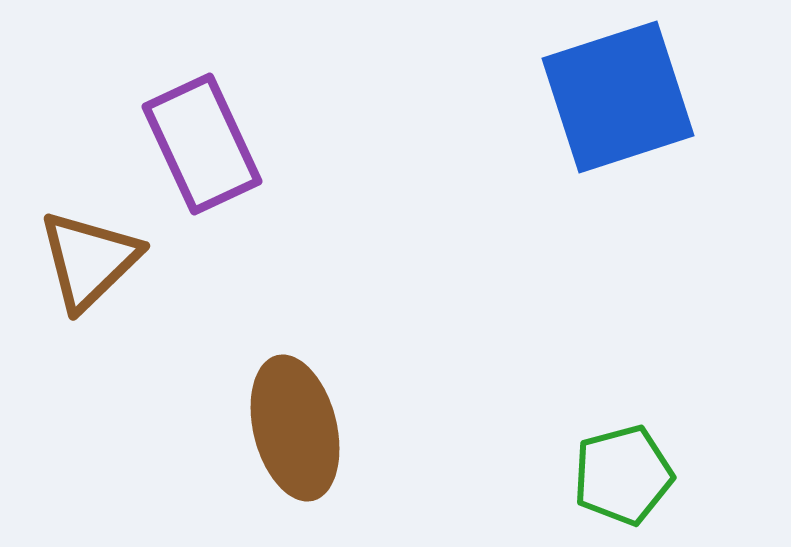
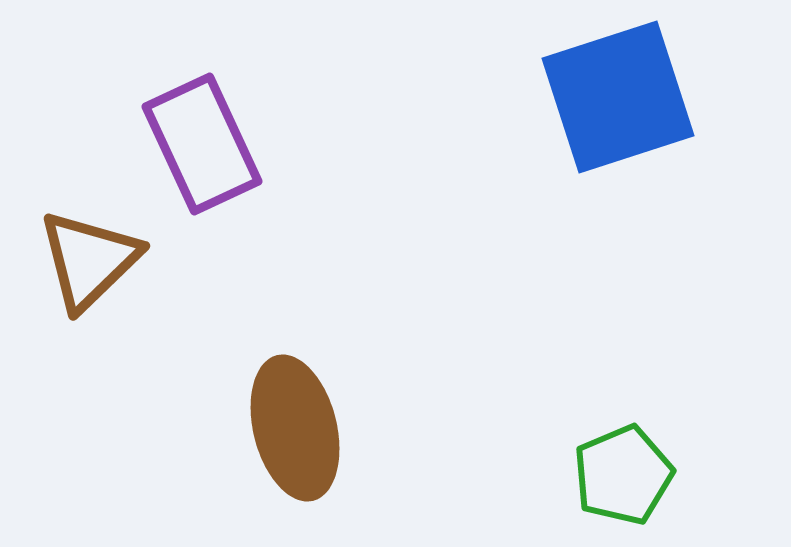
green pentagon: rotated 8 degrees counterclockwise
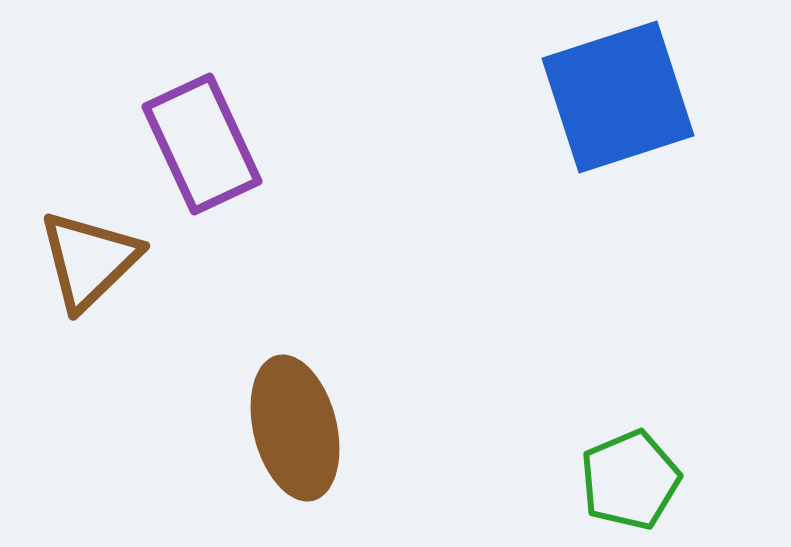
green pentagon: moved 7 px right, 5 px down
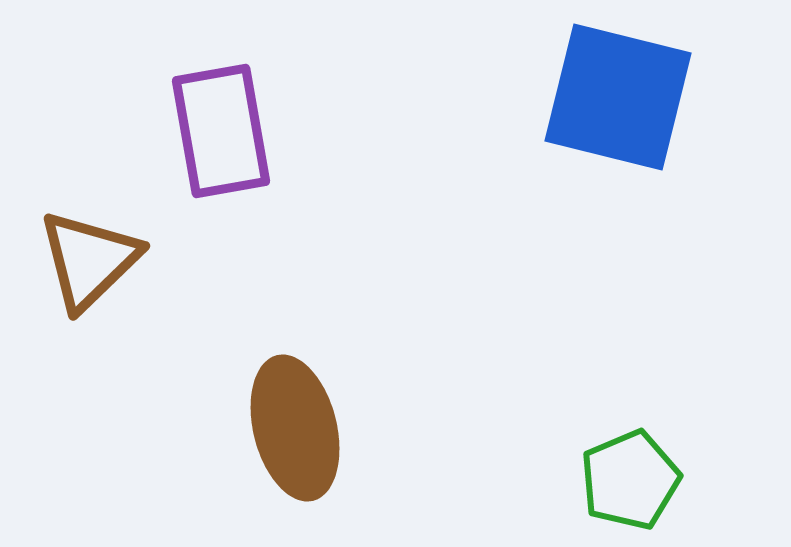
blue square: rotated 32 degrees clockwise
purple rectangle: moved 19 px right, 13 px up; rotated 15 degrees clockwise
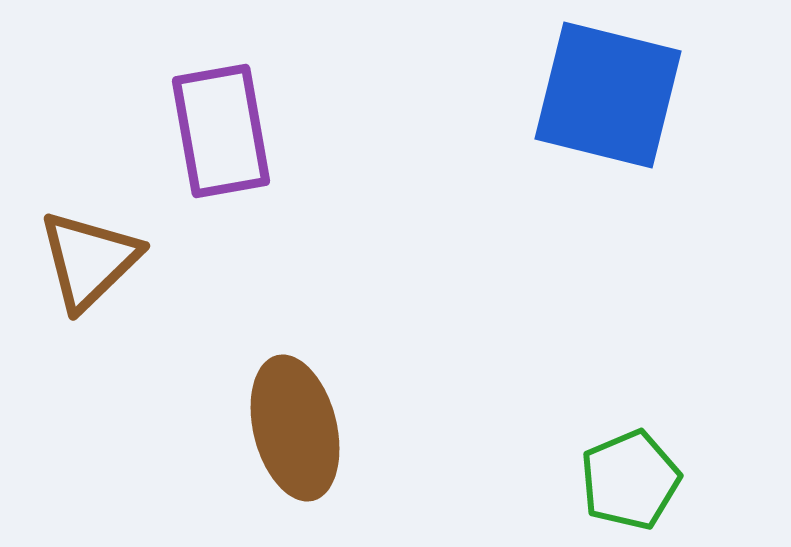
blue square: moved 10 px left, 2 px up
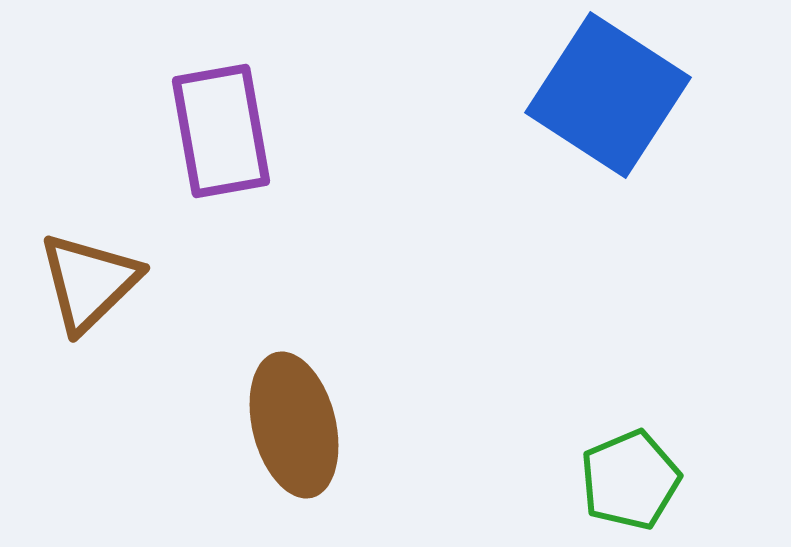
blue square: rotated 19 degrees clockwise
brown triangle: moved 22 px down
brown ellipse: moved 1 px left, 3 px up
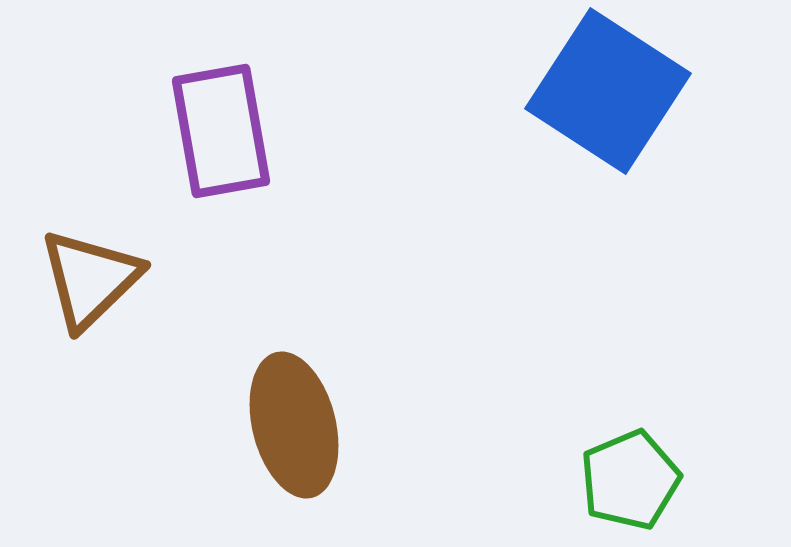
blue square: moved 4 px up
brown triangle: moved 1 px right, 3 px up
